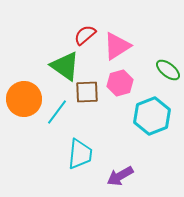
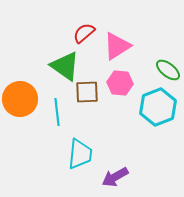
red semicircle: moved 1 px left, 2 px up
pink hexagon: rotated 20 degrees clockwise
orange circle: moved 4 px left
cyan line: rotated 44 degrees counterclockwise
cyan hexagon: moved 6 px right, 9 px up
purple arrow: moved 5 px left, 1 px down
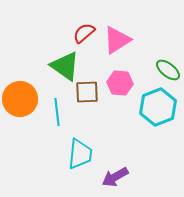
pink triangle: moved 6 px up
